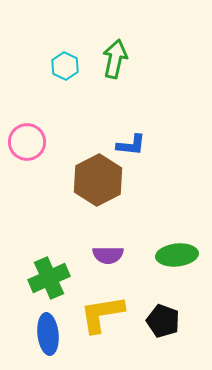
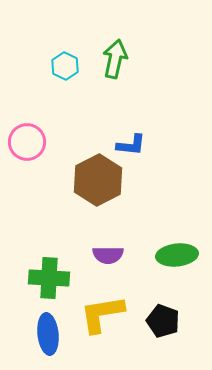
green cross: rotated 27 degrees clockwise
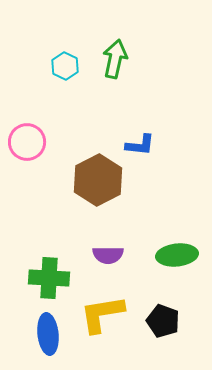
blue L-shape: moved 9 px right
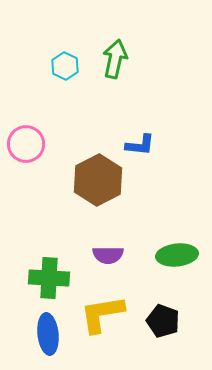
pink circle: moved 1 px left, 2 px down
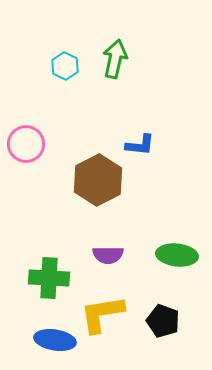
green ellipse: rotated 12 degrees clockwise
blue ellipse: moved 7 px right, 6 px down; rotated 75 degrees counterclockwise
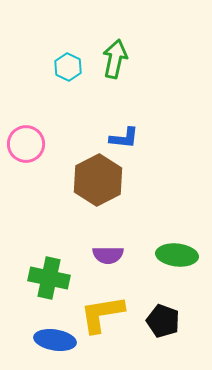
cyan hexagon: moved 3 px right, 1 px down
blue L-shape: moved 16 px left, 7 px up
green cross: rotated 9 degrees clockwise
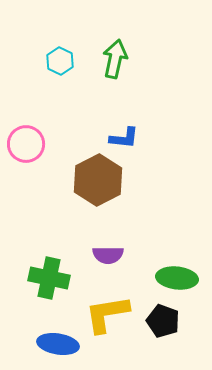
cyan hexagon: moved 8 px left, 6 px up
green ellipse: moved 23 px down
yellow L-shape: moved 5 px right
blue ellipse: moved 3 px right, 4 px down
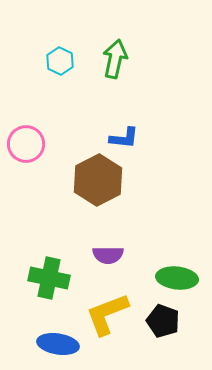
yellow L-shape: rotated 12 degrees counterclockwise
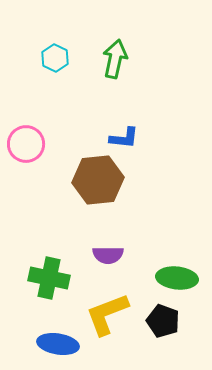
cyan hexagon: moved 5 px left, 3 px up
brown hexagon: rotated 21 degrees clockwise
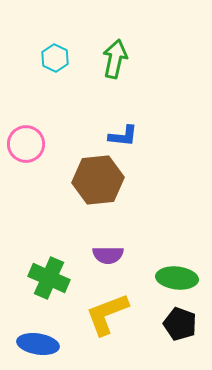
blue L-shape: moved 1 px left, 2 px up
green cross: rotated 12 degrees clockwise
black pentagon: moved 17 px right, 3 px down
blue ellipse: moved 20 px left
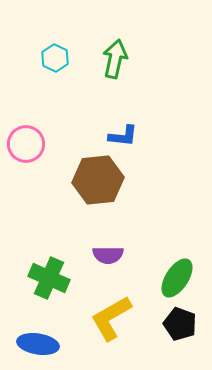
green ellipse: rotated 63 degrees counterclockwise
yellow L-shape: moved 4 px right, 4 px down; rotated 9 degrees counterclockwise
